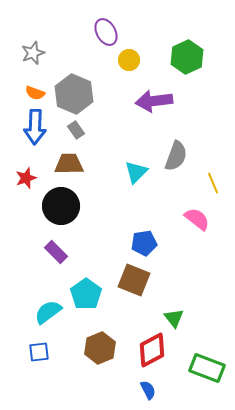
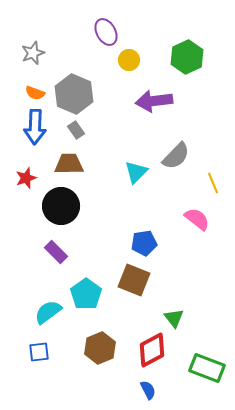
gray semicircle: rotated 24 degrees clockwise
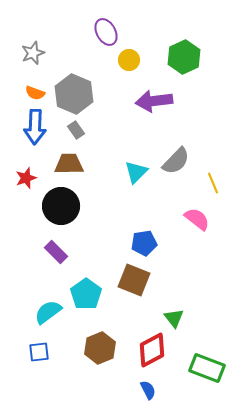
green hexagon: moved 3 px left
gray semicircle: moved 5 px down
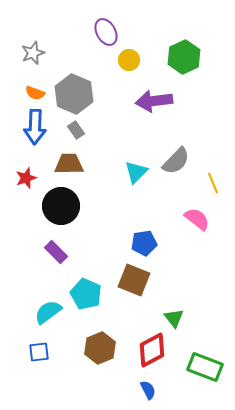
cyan pentagon: rotated 12 degrees counterclockwise
green rectangle: moved 2 px left, 1 px up
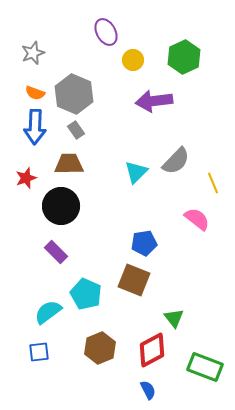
yellow circle: moved 4 px right
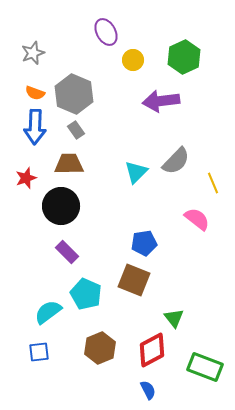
purple arrow: moved 7 px right
purple rectangle: moved 11 px right
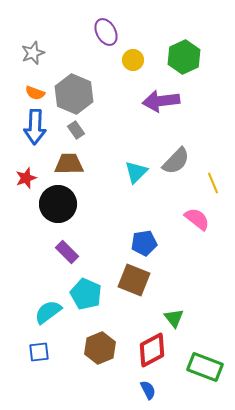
black circle: moved 3 px left, 2 px up
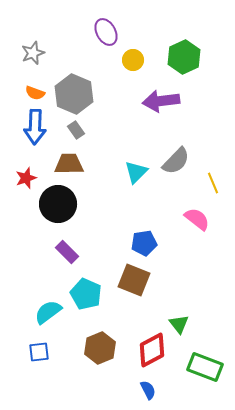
green triangle: moved 5 px right, 6 px down
